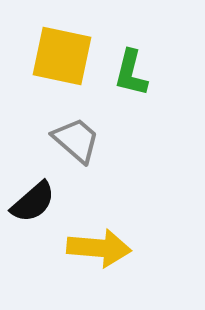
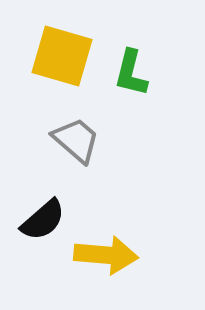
yellow square: rotated 4 degrees clockwise
black semicircle: moved 10 px right, 18 px down
yellow arrow: moved 7 px right, 7 px down
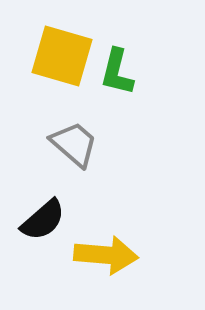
green L-shape: moved 14 px left, 1 px up
gray trapezoid: moved 2 px left, 4 px down
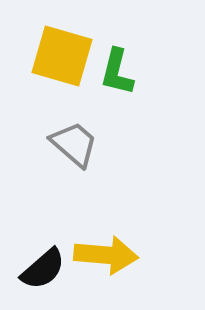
black semicircle: moved 49 px down
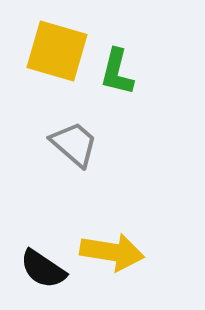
yellow square: moved 5 px left, 5 px up
yellow arrow: moved 6 px right, 3 px up; rotated 4 degrees clockwise
black semicircle: rotated 75 degrees clockwise
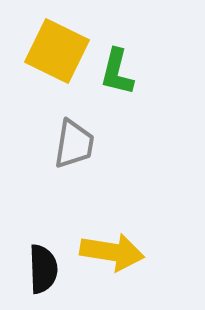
yellow square: rotated 10 degrees clockwise
gray trapezoid: rotated 58 degrees clockwise
black semicircle: rotated 126 degrees counterclockwise
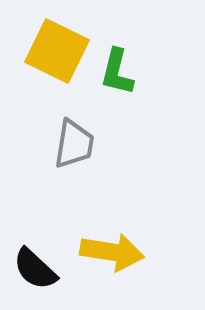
black semicircle: moved 8 px left; rotated 135 degrees clockwise
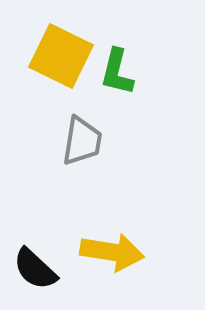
yellow square: moved 4 px right, 5 px down
gray trapezoid: moved 8 px right, 3 px up
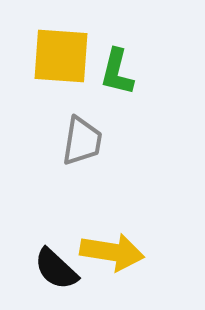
yellow square: rotated 22 degrees counterclockwise
black semicircle: moved 21 px right
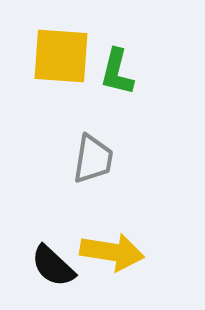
gray trapezoid: moved 11 px right, 18 px down
black semicircle: moved 3 px left, 3 px up
